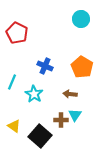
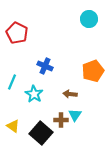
cyan circle: moved 8 px right
orange pentagon: moved 11 px right, 4 px down; rotated 20 degrees clockwise
yellow triangle: moved 1 px left
black square: moved 1 px right, 3 px up
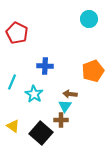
blue cross: rotated 21 degrees counterclockwise
cyan triangle: moved 10 px left, 9 px up
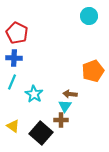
cyan circle: moved 3 px up
blue cross: moved 31 px left, 8 px up
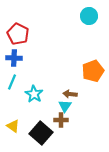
red pentagon: moved 1 px right, 1 px down
